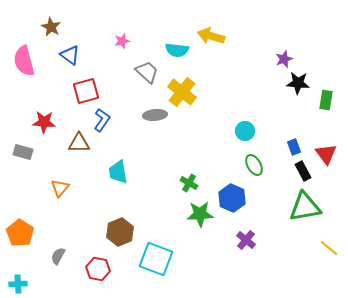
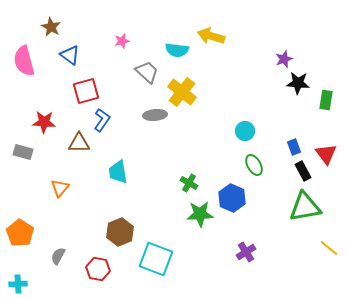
purple cross: moved 12 px down; rotated 18 degrees clockwise
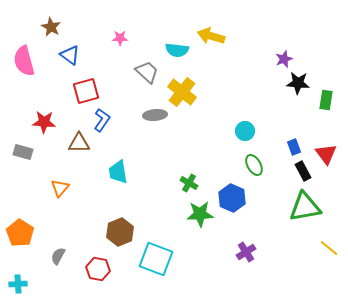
pink star: moved 2 px left, 3 px up; rotated 14 degrees clockwise
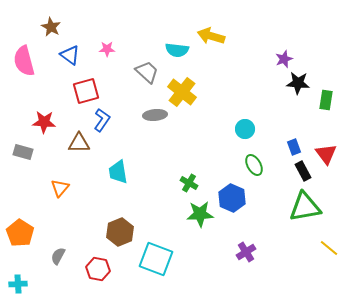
pink star: moved 13 px left, 11 px down
cyan circle: moved 2 px up
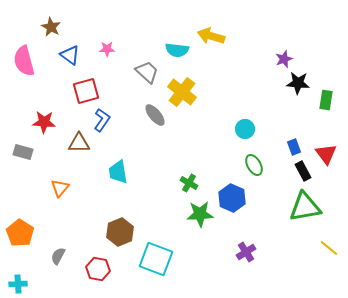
gray ellipse: rotated 55 degrees clockwise
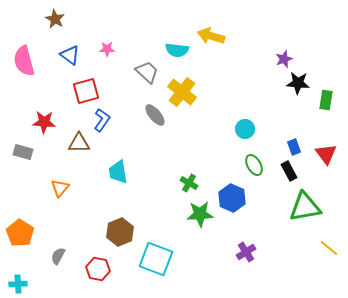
brown star: moved 4 px right, 8 px up
black rectangle: moved 14 px left
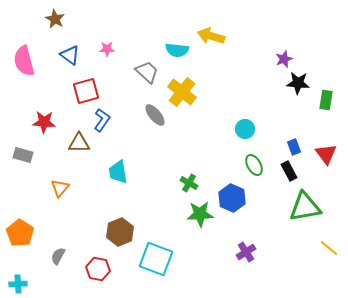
gray rectangle: moved 3 px down
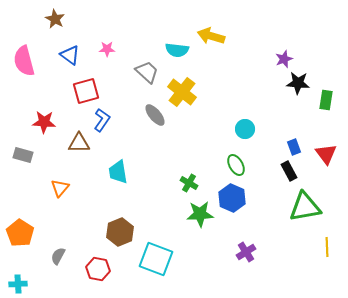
green ellipse: moved 18 px left
yellow line: moved 2 px left, 1 px up; rotated 48 degrees clockwise
